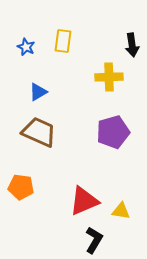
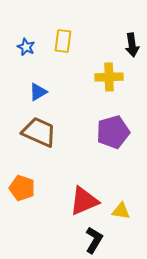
orange pentagon: moved 1 px right, 1 px down; rotated 10 degrees clockwise
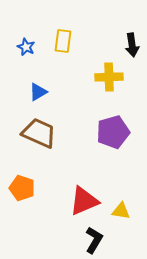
brown trapezoid: moved 1 px down
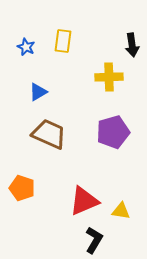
brown trapezoid: moved 10 px right, 1 px down
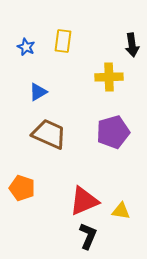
black L-shape: moved 6 px left, 4 px up; rotated 8 degrees counterclockwise
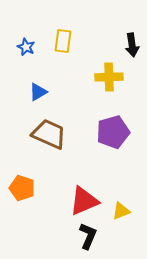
yellow triangle: rotated 30 degrees counterclockwise
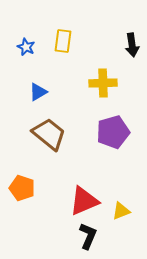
yellow cross: moved 6 px left, 6 px down
brown trapezoid: rotated 15 degrees clockwise
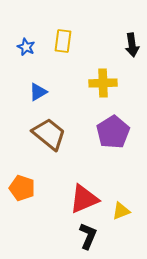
purple pentagon: rotated 16 degrees counterclockwise
red triangle: moved 2 px up
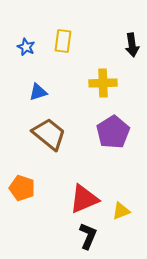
blue triangle: rotated 12 degrees clockwise
